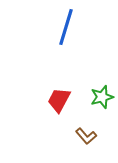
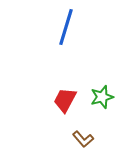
red trapezoid: moved 6 px right
brown L-shape: moved 3 px left, 3 px down
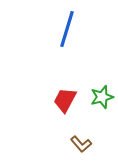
blue line: moved 1 px right, 2 px down
brown L-shape: moved 2 px left, 5 px down
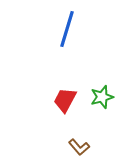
brown L-shape: moved 2 px left, 3 px down
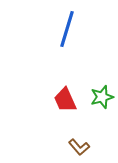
red trapezoid: rotated 52 degrees counterclockwise
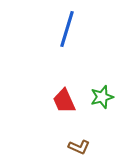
red trapezoid: moved 1 px left, 1 px down
brown L-shape: rotated 25 degrees counterclockwise
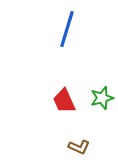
green star: moved 1 px down
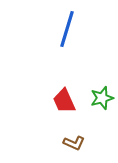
brown L-shape: moved 5 px left, 4 px up
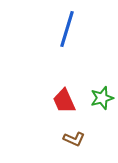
brown L-shape: moved 4 px up
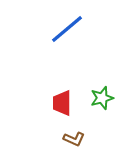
blue line: rotated 33 degrees clockwise
red trapezoid: moved 2 px left, 2 px down; rotated 24 degrees clockwise
